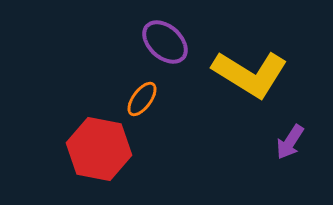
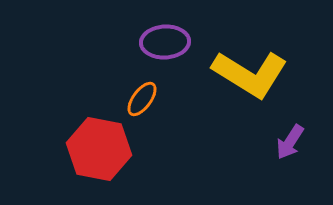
purple ellipse: rotated 45 degrees counterclockwise
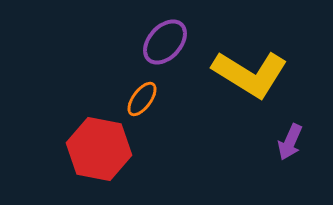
purple ellipse: rotated 45 degrees counterclockwise
purple arrow: rotated 9 degrees counterclockwise
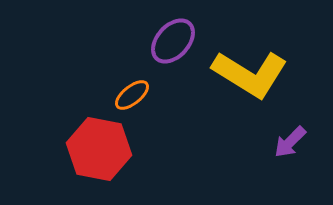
purple ellipse: moved 8 px right, 1 px up
orange ellipse: moved 10 px left, 4 px up; rotated 15 degrees clockwise
purple arrow: rotated 21 degrees clockwise
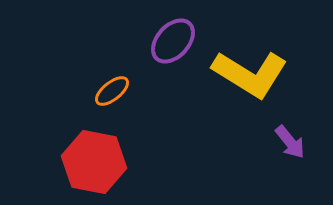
orange ellipse: moved 20 px left, 4 px up
purple arrow: rotated 84 degrees counterclockwise
red hexagon: moved 5 px left, 13 px down
